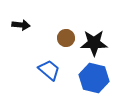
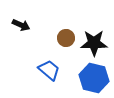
black arrow: rotated 18 degrees clockwise
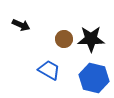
brown circle: moved 2 px left, 1 px down
black star: moved 3 px left, 4 px up
blue trapezoid: rotated 10 degrees counterclockwise
